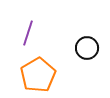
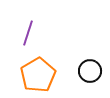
black circle: moved 3 px right, 23 px down
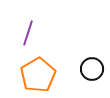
black circle: moved 2 px right, 2 px up
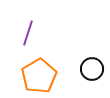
orange pentagon: moved 1 px right, 1 px down
